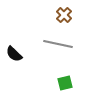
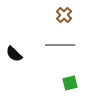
gray line: moved 2 px right, 1 px down; rotated 12 degrees counterclockwise
green square: moved 5 px right
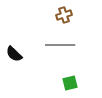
brown cross: rotated 28 degrees clockwise
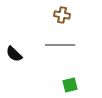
brown cross: moved 2 px left; rotated 28 degrees clockwise
green square: moved 2 px down
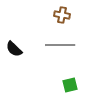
black semicircle: moved 5 px up
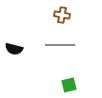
black semicircle: rotated 30 degrees counterclockwise
green square: moved 1 px left
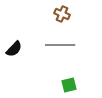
brown cross: moved 1 px up; rotated 14 degrees clockwise
black semicircle: rotated 60 degrees counterclockwise
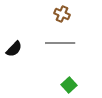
gray line: moved 2 px up
green square: rotated 28 degrees counterclockwise
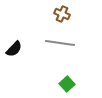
gray line: rotated 8 degrees clockwise
green square: moved 2 px left, 1 px up
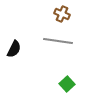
gray line: moved 2 px left, 2 px up
black semicircle: rotated 18 degrees counterclockwise
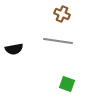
black semicircle: rotated 54 degrees clockwise
green square: rotated 28 degrees counterclockwise
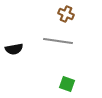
brown cross: moved 4 px right
